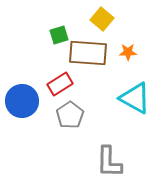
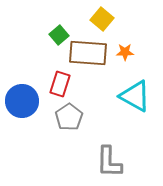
green square: rotated 24 degrees counterclockwise
orange star: moved 3 px left
red rectangle: rotated 40 degrees counterclockwise
cyan triangle: moved 2 px up
gray pentagon: moved 1 px left, 2 px down
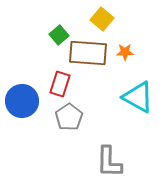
cyan triangle: moved 3 px right, 1 px down
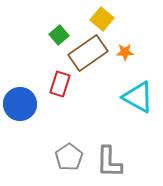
brown rectangle: rotated 39 degrees counterclockwise
blue circle: moved 2 px left, 3 px down
gray pentagon: moved 40 px down
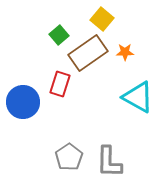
blue circle: moved 3 px right, 2 px up
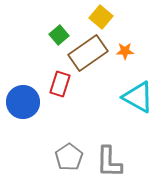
yellow square: moved 1 px left, 2 px up
orange star: moved 1 px up
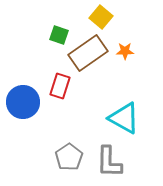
green square: rotated 30 degrees counterclockwise
red rectangle: moved 2 px down
cyan triangle: moved 14 px left, 21 px down
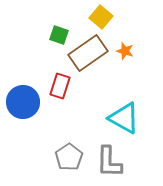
orange star: rotated 18 degrees clockwise
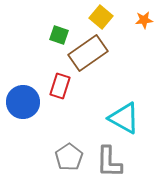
orange star: moved 19 px right, 31 px up; rotated 24 degrees counterclockwise
